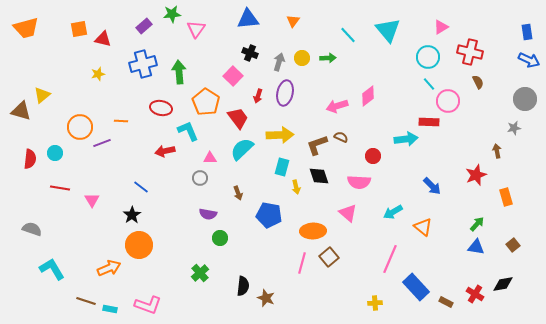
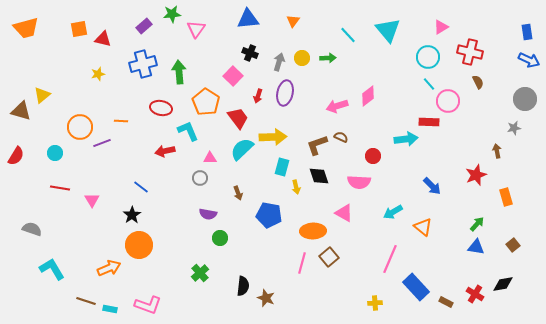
yellow arrow at (280, 135): moved 7 px left, 2 px down
red semicircle at (30, 159): moved 14 px left, 3 px up; rotated 24 degrees clockwise
pink triangle at (348, 213): moved 4 px left; rotated 12 degrees counterclockwise
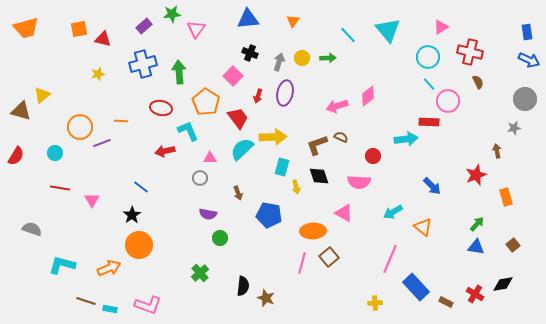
cyan L-shape at (52, 269): moved 10 px right, 4 px up; rotated 44 degrees counterclockwise
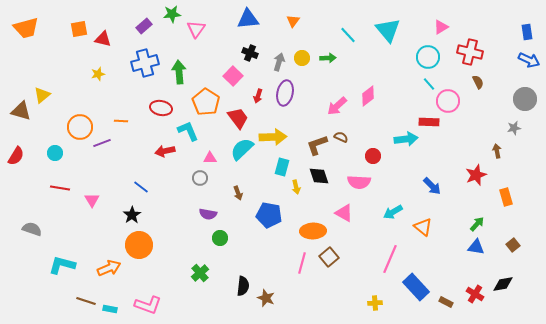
blue cross at (143, 64): moved 2 px right, 1 px up
pink arrow at (337, 106): rotated 25 degrees counterclockwise
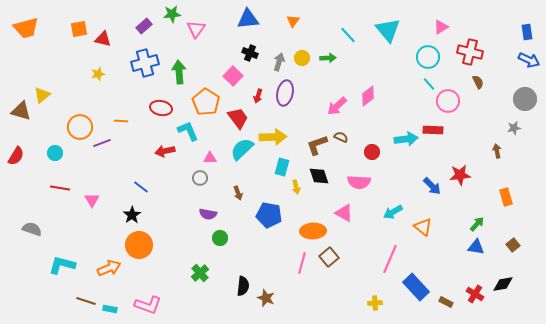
red rectangle at (429, 122): moved 4 px right, 8 px down
red circle at (373, 156): moved 1 px left, 4 px up
red star at (476, 175): moved 16 px left; rotated 15 degrees clockwise
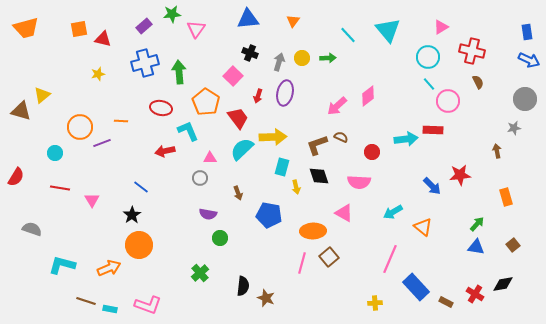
red cross at (470, 52): moved 2 px right, 1 px up
red semicircle at (16, 156): moved 21 px down
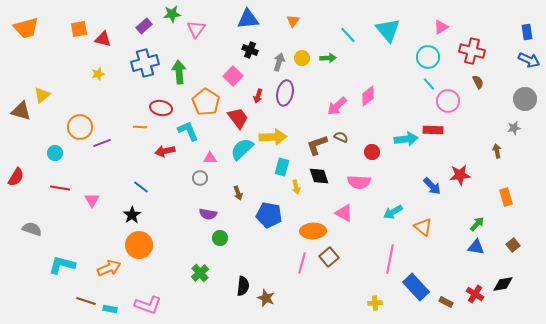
black cross at (250, 53): moved 3 px up
orange line at (121, 121): moved 19 px right, 6 px down
pink line at (390, 259): rotated 12 degrees counterclockwise
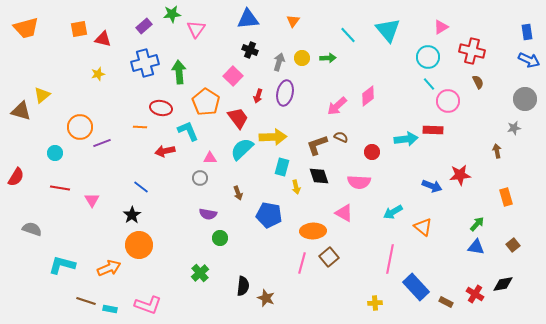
blue arrow at (432, 186): rotated 24 degrees counterclockwise
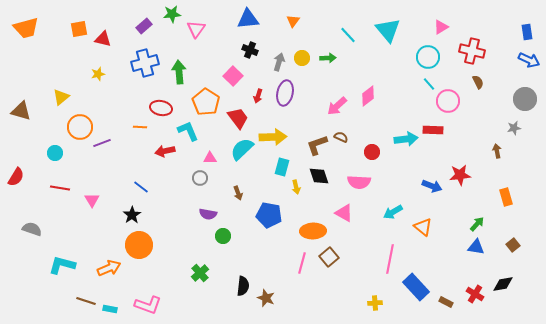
yellow triangle at (42, 95): moved 19 px right, 2 px down
green circle at (220, 238): moved 3 px right, 2 px up
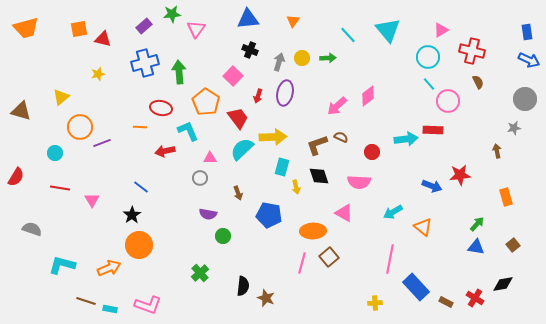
pink triangle at (441, 27): moved 3 px down
red cross at (475, 294): moved 4 px down
